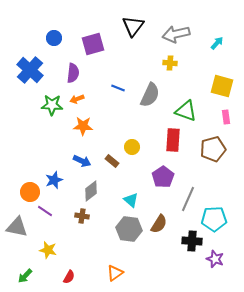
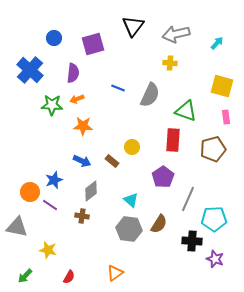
purple line: moved 5 px right, 6 px up
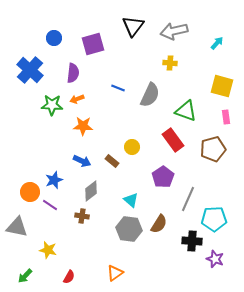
gray arrow: moved 2 px left, 3 px up
red rectangle: rotated 40 degrees counterclockwise
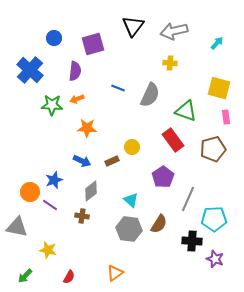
purple semicircle: moved 2 px right, 2 px up
yellow square: moved 3 px left, 2 px down
orange star: moved 4 px right, 2 px down
brown rectangle: rotated 64 degrees counterclockwise
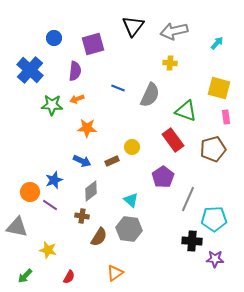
brown semicircle: moved 60 px left, 13 px down
purple star: rotated 18 degrees counterclockwise
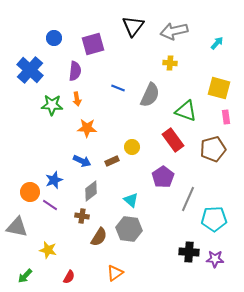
orange arrow: rotated 80 degrees counterclockwise
black cross: moved 3 px left, 11 px down
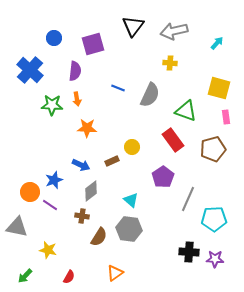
blue arrow: moved 1 px left, 4 px down
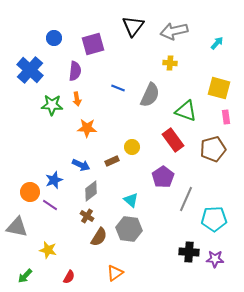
gray line: moved 2 px left
brown cross: moved 5 px right; rotated 24 degrees clockwise
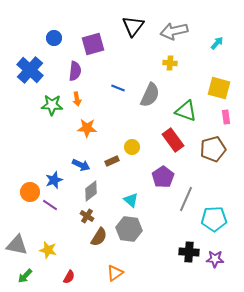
gray triangle: moved 18 px down
